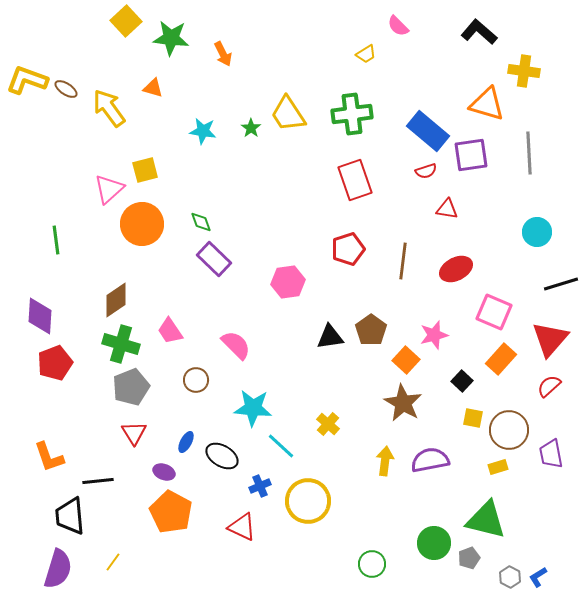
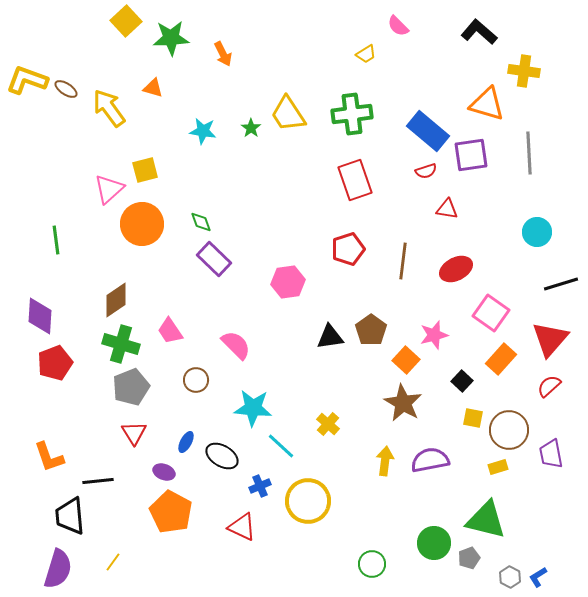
green star at (171, 38): rotated 9 degrees counterclockwise
pink square at (494, 312): moved 3 px left, 1 px down; rotated 12 degrees clockwise
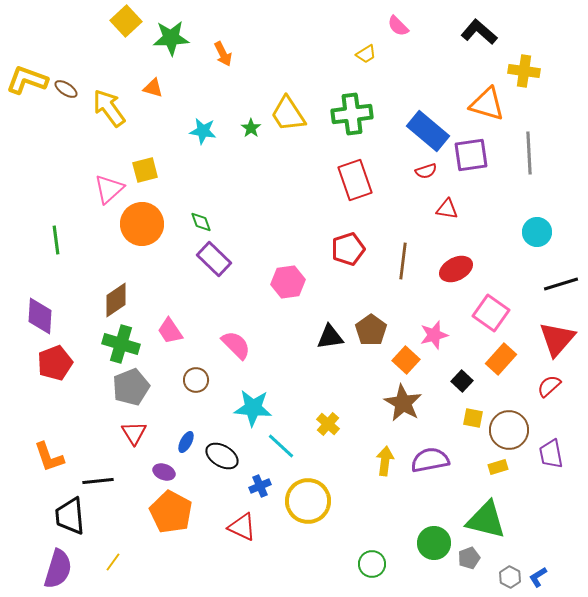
red triangle at (550, 339): moved 7 px right
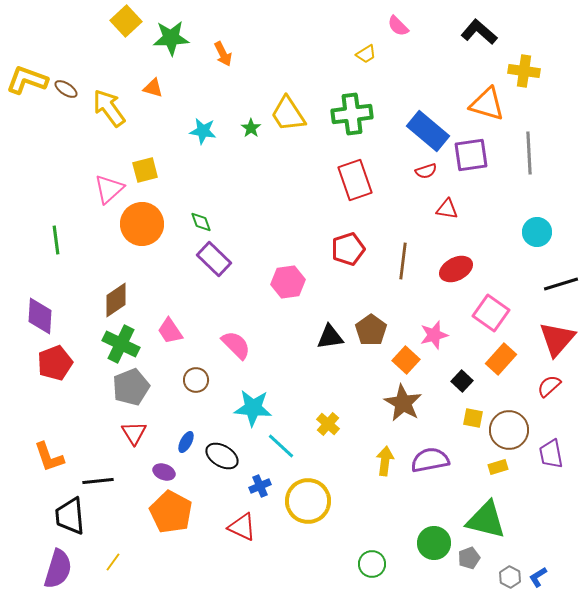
green cross at (121, 344): rotated 9 degrees clockwise
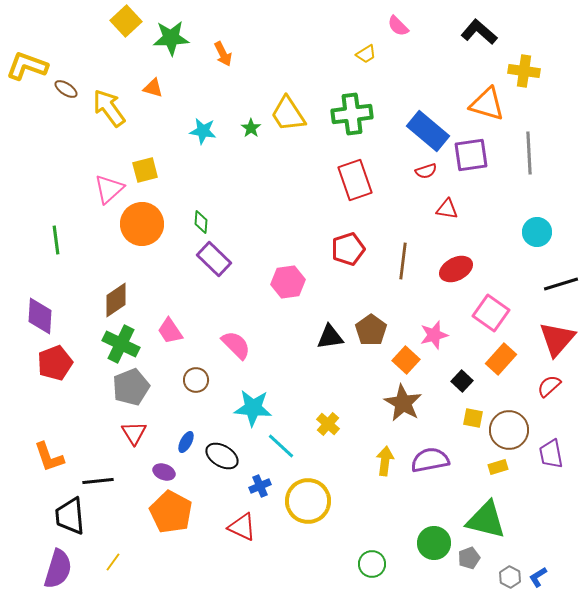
yellow L-shape at (27, 80): moved 14 px up
green diamond at (201, 222): rotated 25 degrees clockwise
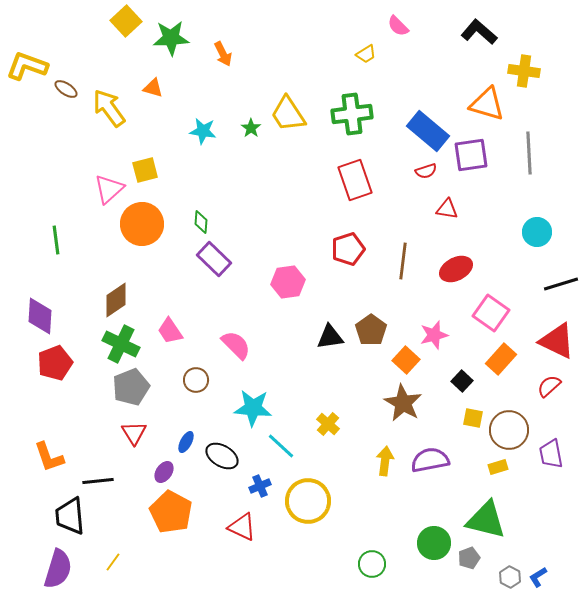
red triangle at (557, 339): moved 2 px down; rotated 45 degrees counterclockwise
purple ellipse at (164, 472): rotated 75 degrees counterclockwise
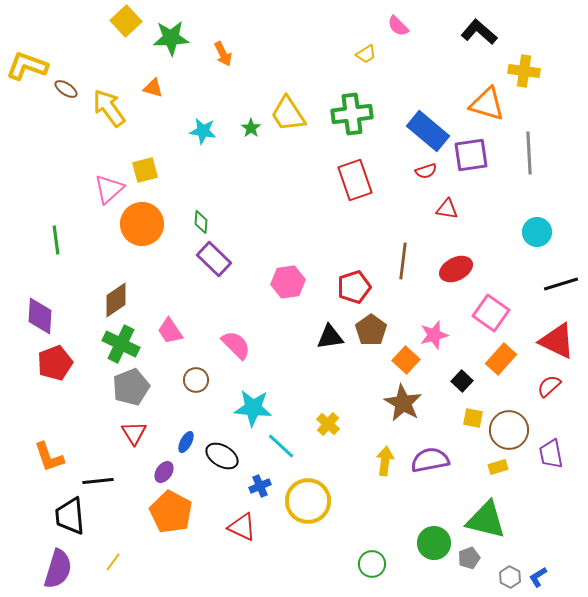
red pentagon at (348, 249): moved 6 px right, 38 px down
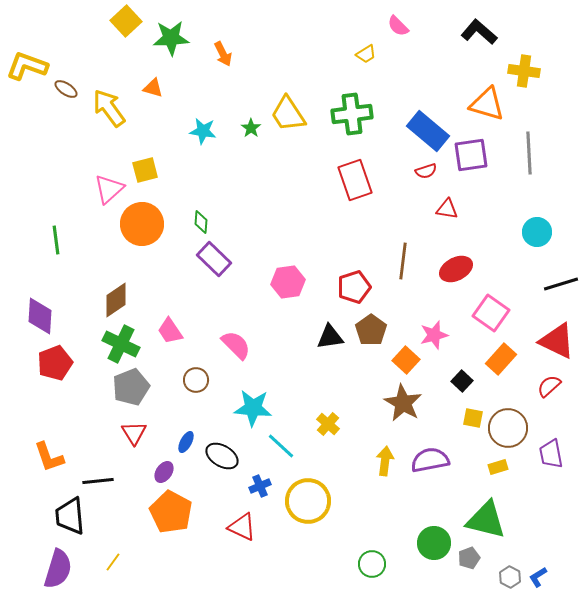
brown circle at (509, 430): moved 1 px left, 2 px up
